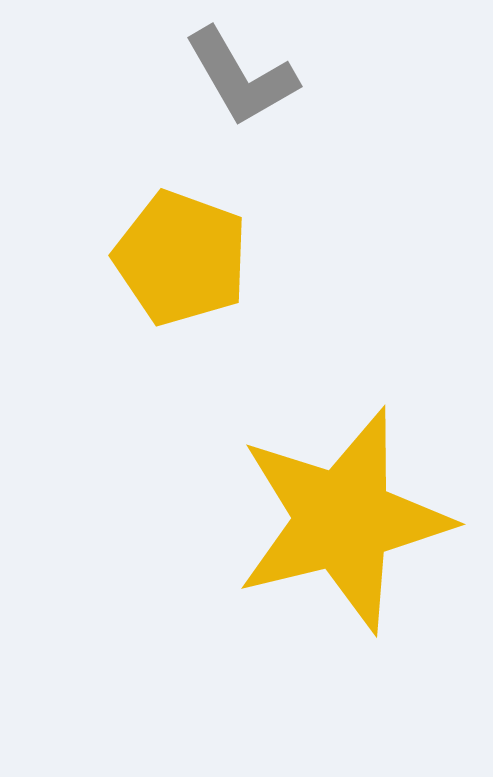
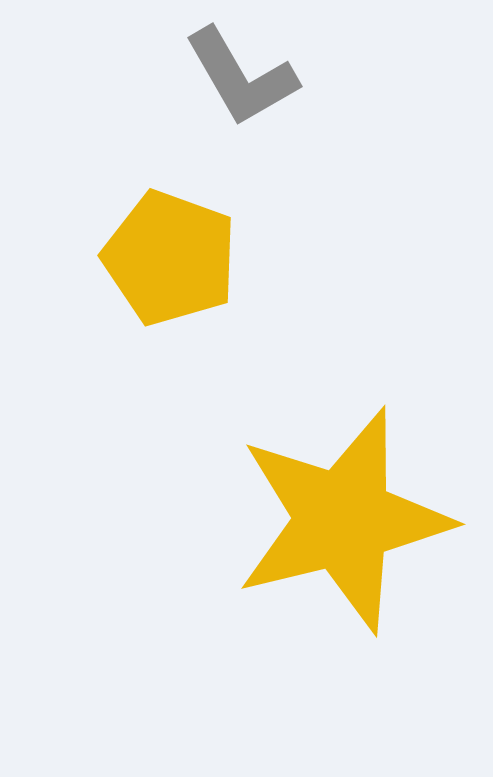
yellow pentagon: moved 11 px left
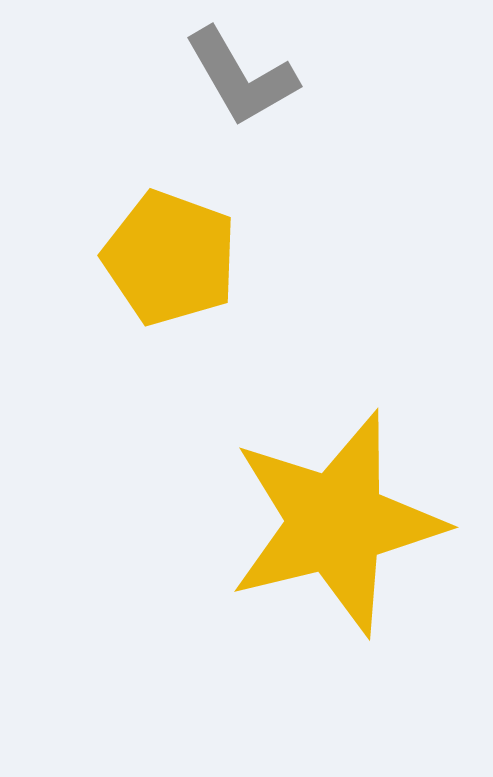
yellow star: moved 7 px left, 3 px down
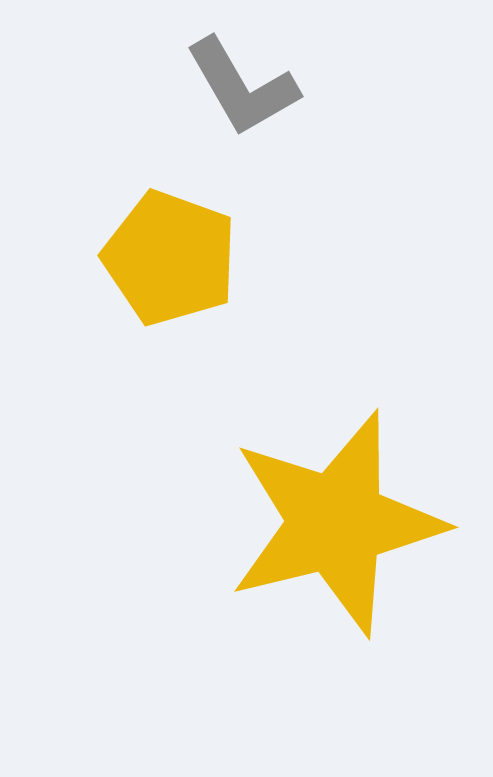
gray L-shape: moved 1 px right, 10 px down
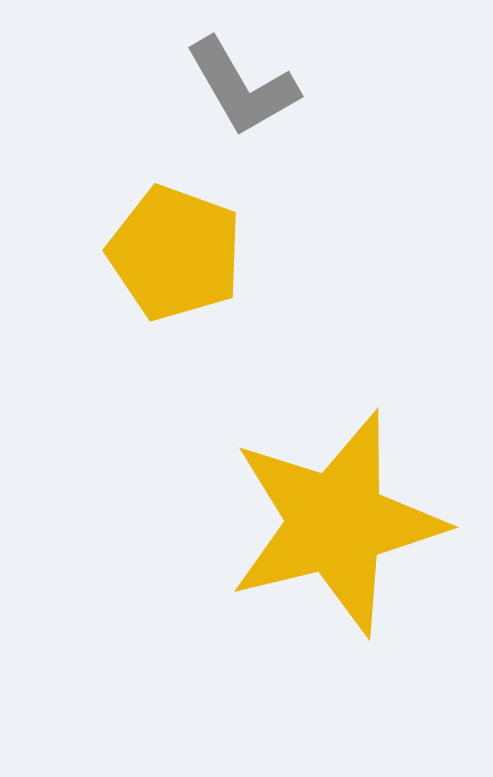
yellow pentagon: moved 5 px right, 5 px up
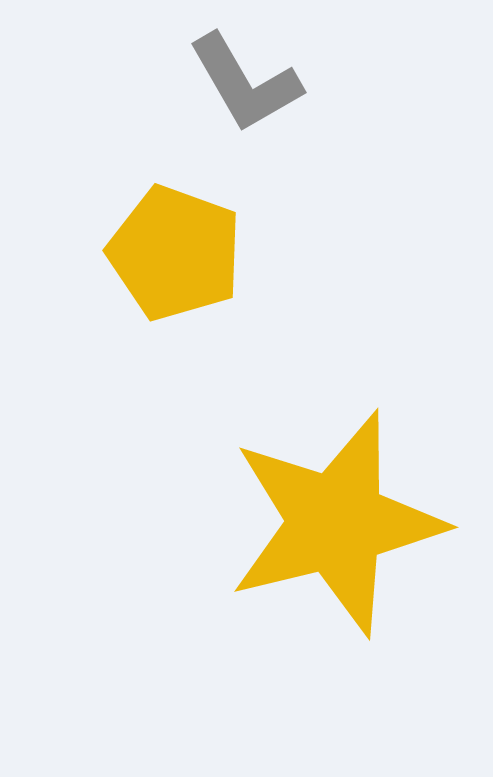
gray L-shape: moved 3 px right, 4 px up
